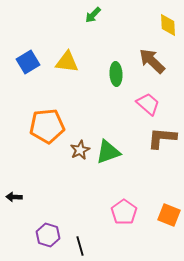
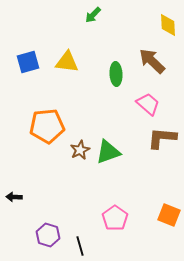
blue square: rotated 15 degrees clockwise
pink pentagon: moved 9 px left, 6 px down
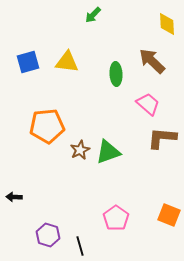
yellow diamond: moved 1 px left, 1 px up
pink pentagon: moved 1 px right
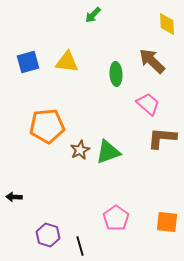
orange square: moved 2 px left, 7 px down; rotated 15 degrees counterclockwise
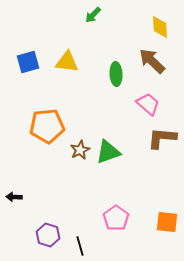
yellow diamond: moved 7 px left, 3 px down
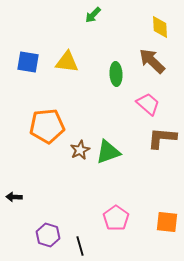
blue square: rotated 25 degrees clockwise
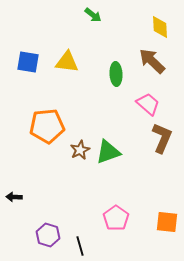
green arrow: rotated 96 degrees counterclockwise
brown L-shape: rotated 108 degrees clockwise
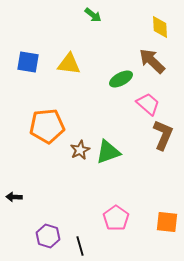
yellow triangle: moved 2 px right, 2 px down
green ellipse: moved 5 px right, 5 px down; rotated 65 degrees clockwise
brown L-shape: moved 1 px right, 3 px up
purple hexagon: moved 1 px down
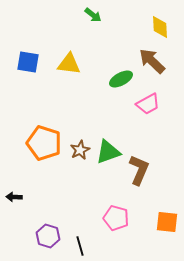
pink trapezoid: rotated 110 degrees clockwise
orange pentagon: moved 3 px left, 17 px down; rotated 24 degrees clockwise
brown L-shape: moved 24 px left, 35 px down
pink pentagon: rotated 20 degrees counterclockwise
